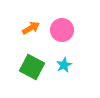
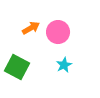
pink circle: moved 4 px left, 2 px down
green square: moved 15 px left
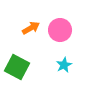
pink circle: moved 2 px right, 2 px up
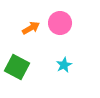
pink circle: moved 7 px up
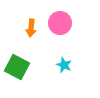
orange arrow: rotated 126 degrees clockwise
cyan star: rotated 21 degrees counterclockwise
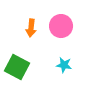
pink circle: moved 1 px right, 3 px down
cyan star: rotated 14 degrees counterclockwise
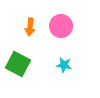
orange arrow: moved 1 px left, 1 px up
green square: moved 1 px right, 3 px up
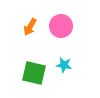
orange arrow: rotated 24 degrees clockwise
green square: moved 16 px right, 9 px down; rotated 15 degrees counterclockwise
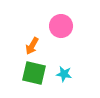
orange arrow: moved 2 px right, 19 px down
cyan star: moved 9 px down
